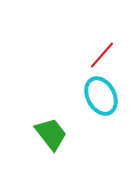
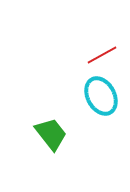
red line: rotated 20 degrees clockwise
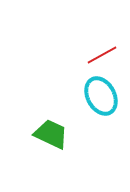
green trapezoid: rotated 27 degrees counterclockwise
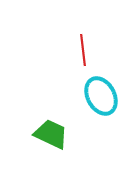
red line: moved 19 px left, 5 px up; rotated 68 degrees counterclockwise
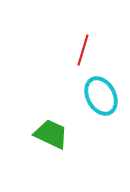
red line: rotated 24 degrees clockwise
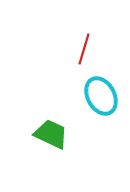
red line: moved 1 px right, 1 px up
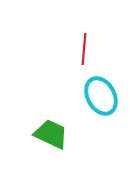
red line: rotated 12 degrees counterclockwise
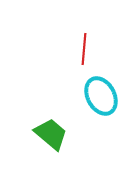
green trapezoid: rotated 15 degrees clockwise
